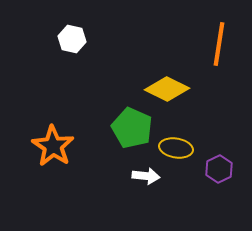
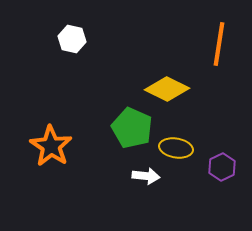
orange star: moved 2 px left
purple hexagon: moved 3 px right, 2 px up
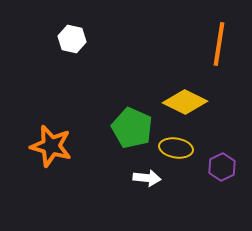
yellow diamond: moved 18 px right, 13 px down
orange star: rotated 18 degrees counterclockwise
white arrow: moved 1 px right, 2 px down
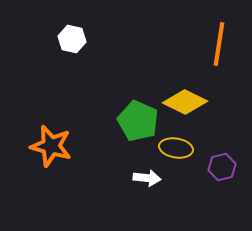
green pentagon: moved 6 px right, 7 px up
purple hexagon: rotated 12 degrees clockwise
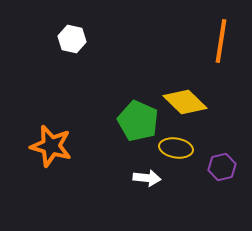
orange line: moved 2 px right, 3 px up
yellow diamond: rotated 18 degrees clockwise
